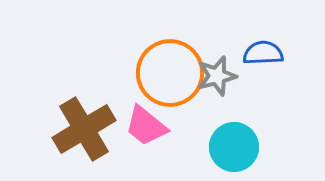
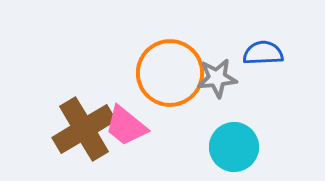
gray star: moved 2 px down; rotated 9 degrees clockwise
pink trapezoid: moved 20 px left
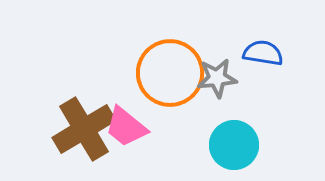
blue semicircle: rotated 12 degrees clockwise
pink trapezoid: moved 1 px down
cyan circle: moved 2 px up
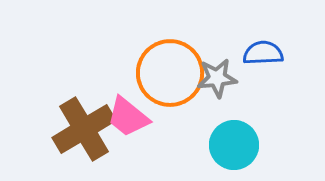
blue semicircle: rotated 12 degrees counterclockwise
pink trapezoid: moved 2 px right, 10 px up
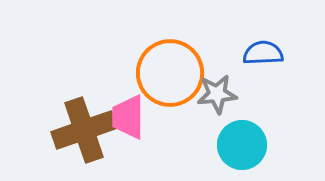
gray star: moved 16 px down
pink trapezoid: rotated 51 degrees clockwise
brown cross: moved 1 px down; rotated 12 degrees clockwise
cyan circle: moved 8 px right
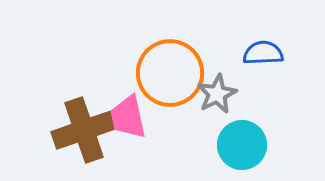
gray star: rotated 21 degrees counterclockwise
pink trapezoid: rotated 12 degrees counterclockwise
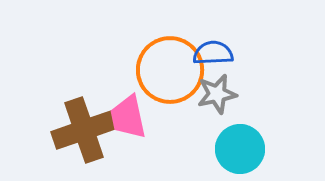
blue semicircle: moved 50 px left
orange circle: moved 3 px up
gray star: rotated 15 degrees clockwise
cyan circle: moved 2 px left, 4 px down
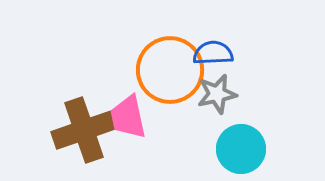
cyan circle: moved 1 px right
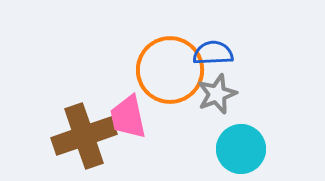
gray star: rotated 9 degrees counterclockwise
brown cross: moved 6 px down
